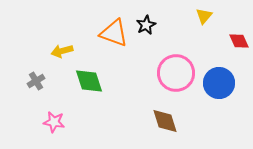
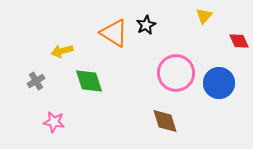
orange triangle: rotated 12 degrees clockwise
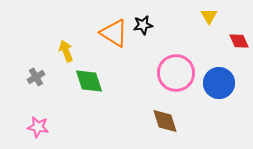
yellow triangle: moved 5 px right; rotated 12 degrees counterclockwise
black star: moved 3 px left; rotated 18 degrees clockwise
yellow arrow: moved 4 px right; rotated 85 degrees clockwise
gray cross: moved 4 px up
pink star: moved 16 px left, 5 px down
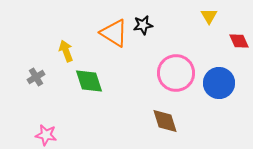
pink star: moved 8 px right, 8 px down
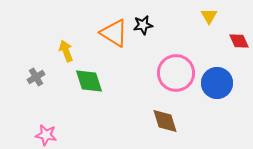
blue circle: moved 2 px left
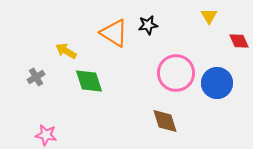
black star: moved 5 px right
yellow arrow: rotated 40 degrees counterclockwise
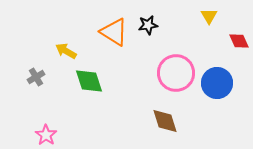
orange triangle: moved 1 px up
pink star: rotated 25 degrees clockwise
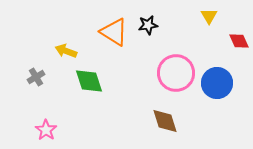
yellow arrow: rotated 10 degrees counterclockwise
pink star: moved 5 px up
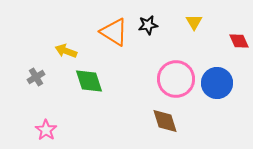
yellow triangle: moved 15 px left, 6 px down
pink circle: moved 6 px down
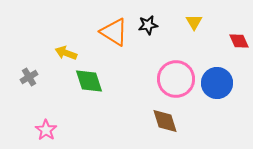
yellow arrow: moved 2 px down
gray cross: moved 7 px left
